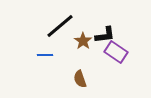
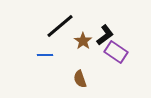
black L-shape: rotated 30 degrees counterclockwise
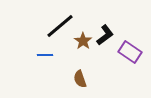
purple rectangle: moved 14 px right
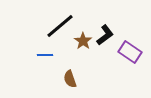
brown semicircle: moved 10 px left
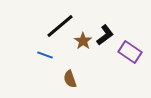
blue line: rotated 21 degrees clockwise
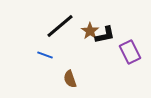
black L-shape: rotated 25 degrees clockwise
brown star: moved 7 px right, 10 px up
purple rectangle: rotated 30 degrees clockwise
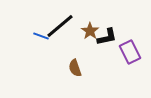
black L-shape: moved 2 px right, 2 px down
blue line: moved 4 px left, 19 px up
brown semicircle: moved 5 px right, 11 px up
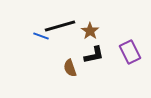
black line: rotated 24 degrees clockwise
black L-shape: moved 13 px left, 18 px down
brown semicircle: moved 5 px left
